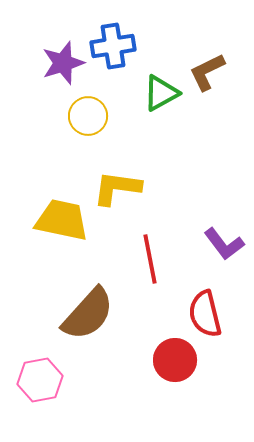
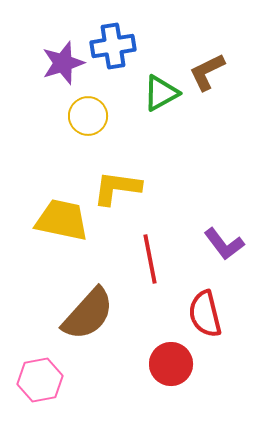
red circle: moved 4 px left, 4 px down
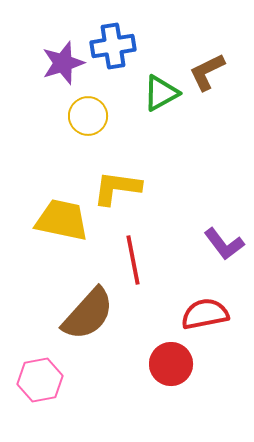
red line: moved 17 px left, 1 px down
red semicircle: rotated 93 degrees clockwise
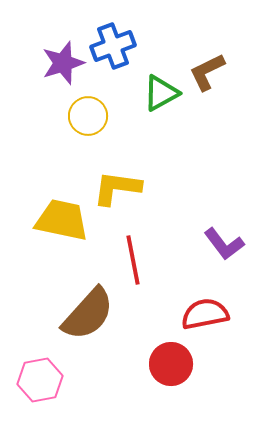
blue cross: rotated 12 degrees counterclockwise
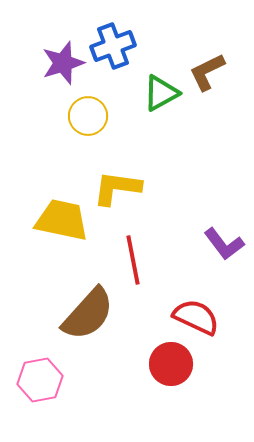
red semicircle: moved 9 px left, 3 px down; rotated 36 degrees clockwise
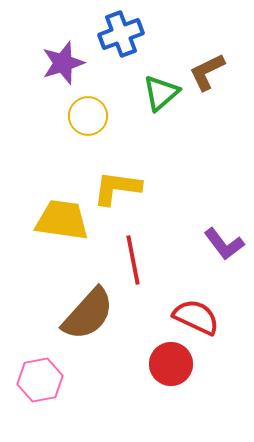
blue cross: moved 8 px right, 12 px up
green triangle: rotated 12 degrees counterclockwise
yellow trapezoid: rotated 4 degrees counterclockwise
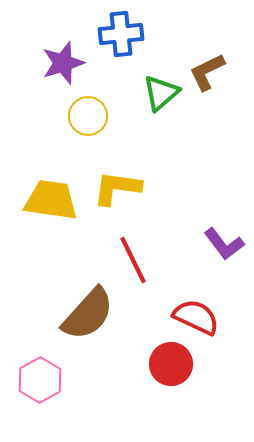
blue cross: rotated 15 degrees clockwise
yellow trapezoid: moved 11 px left, 20 px up
red line: rotated 15 degrees counterclockwise
pink hexagon: rotated 18 degrees counterclockwise
